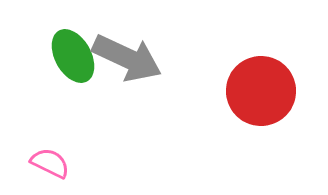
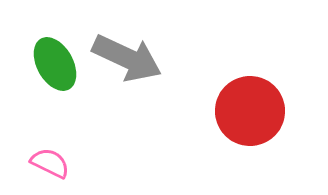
green ellipse: moved 18 px left, 8 px down
red circle: moved 11 px left, 20 px down
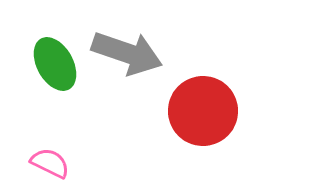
gray arrow: moved 5 px up; rotated 6 degrees counterclockwise
red circle: moved 47 px left
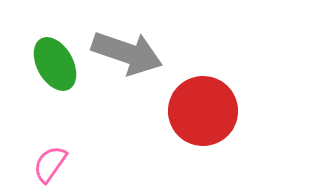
pink semicircle: moved 1 px down; rotated 81 degrees counterclockwise
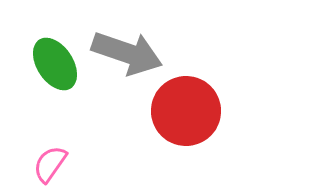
green ellipse: rotated 4 degrees counterclockwise
red circle: moved 17 px left
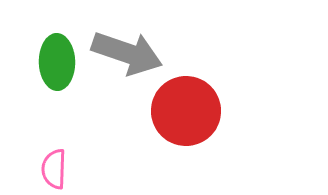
green ellipse: moved 2 px right, 2 px up; rotated 32 degrees clockwise
pink semicircle: moved 4 px right, 5 px down; rotated 33 degrees counterclockwise
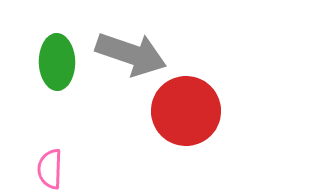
gray arrow: moved 4 px right, 1 px down
pink semicircle: moved 4 px left
